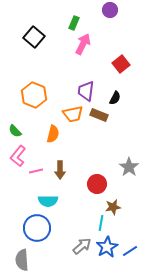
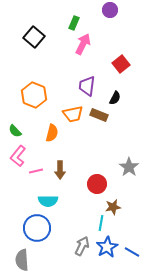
purple trapezoid: moved 1 px right, 5 px up
orange semicircle: moved 1 px left, 1 px up
gray arrow: rotated 24 degrees counterclockwise
blue line: moved 2 px right, 1 px down; rotated 63 degrees clockwise
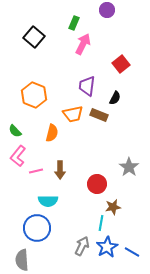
purple circle: moved 3 px left
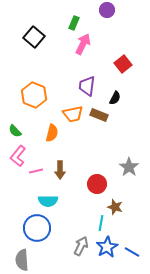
red square: moved 2 px right
brown star: moved 2 px right; rotated 28 degrees clockwise
gray arrow: moved 1 px left
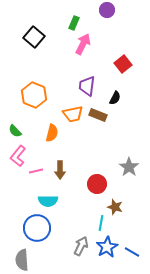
brown rectangle: moved 1 px left
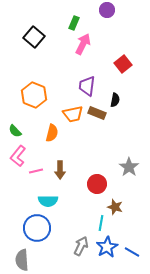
black semicircle: moved 2 px down; rotated 16 degrees counterclockwise
brown rectangle: moved 1 px left, 2 px up
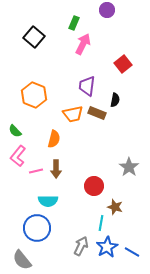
orange semicircle: moved 2 px right, 6 px down
brown arrow: moved 4 px left, 1 px up
red circle: moved 3 px left, 2 px down
gray semicircle: rotated 35 degrees counterclockwise
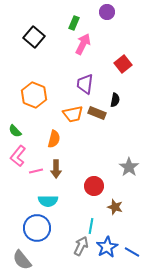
purple circle: moved 2 px down
purple trapezoid: moved 2 px left, 2 px up
cyan line: moved 10 px left, 3 px down
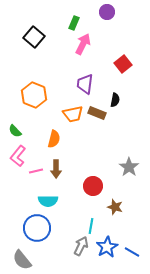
red circle: moved 1 px left
